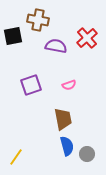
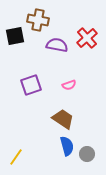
black square: moved 2 px right
purple semicircle: moved 1 px right, 1 px up
brown trapezoid: rotated 45 degrees counterclockwise
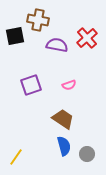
blue semicircle: moved 3 px left
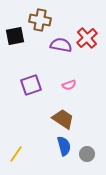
brown cross: moved 2 px right
purple semicircle: moved 4 px right
yellow line: moved 3 px up
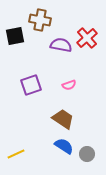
blue semicircle: rotated 42 degrees counterclockwise
yellow line: rotated 30 degrees clockwise
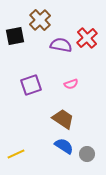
brown cross: rotated 35 degrees clockwise
pink semicircle: moved 2 px right, 1 px up
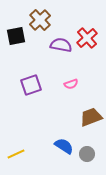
black square: moved 1 px right
brown trapezoid: moved 28 px right, 2 px up; rotated 55 degrees counterclockwise
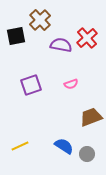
yellow line: moved 4 px right, 8 px up
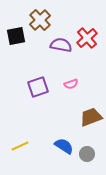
purple square: moved 7 px right, 2 px down
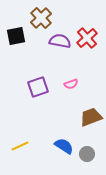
brown cross: moved 1 px right, 2 px up
purple semicircle: moved 1 px left, 4 px up
